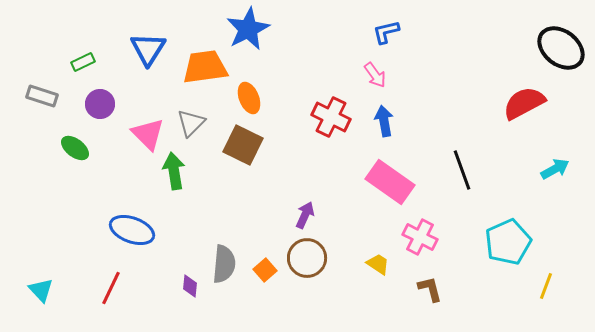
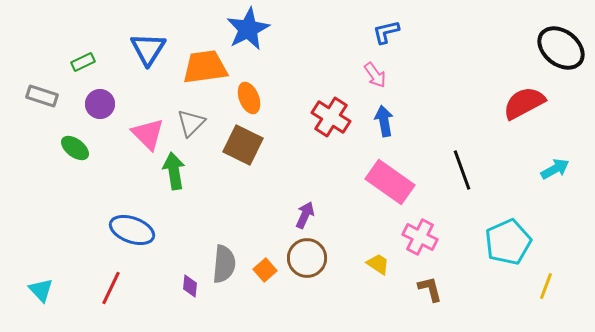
red cross: rotated 6 degrees clockwise
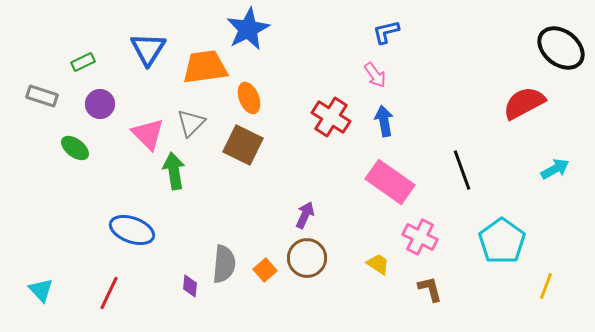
cyan pentagon: moved 6 px left, 1 px up; rotated 12 degrees counterclockwise
red line: moved 2 px left, 5 px down
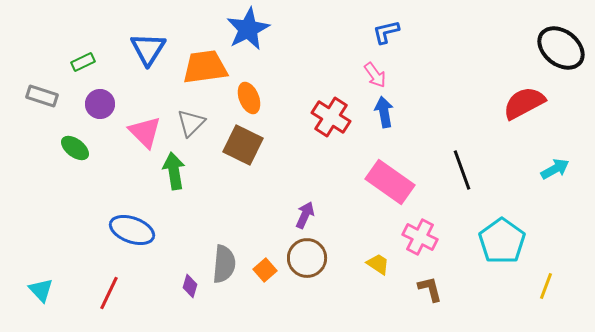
blue arrow: moved 9 px up
pink triangle: moved 3 px left, 2 px up
purple diamond: rotated 10 degrees clockwise
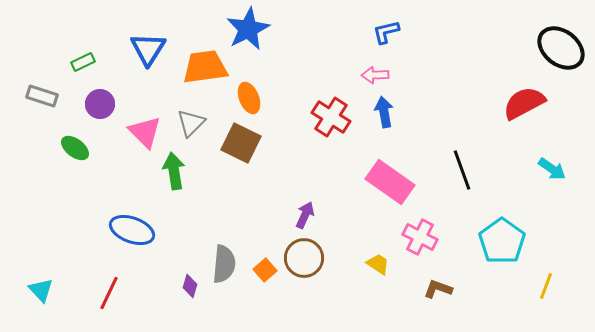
pink arrow: rotated 124 degrees clockwise
brown square: moved 2 px left, 2 px up
cyan arrow: moved 3 px left; rotated 64 degrees clockwise
brown circle: moved 3 px left
brown L-shape: moved 8 px right; rotated 56 degrees counterclockwise
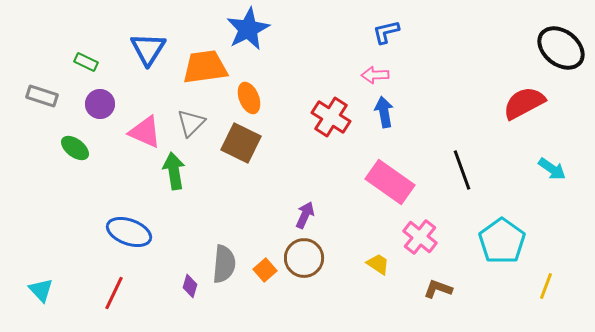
green rectangle: moved 3 px right; rotated 50 degrees clockwise
pink triangle: rotated 21 degrees counterclockwise
blue ellipse: moved 3 px left, 2 px down
pink cross: rotated 12 degrees clockwise
red line: moved 5 px right
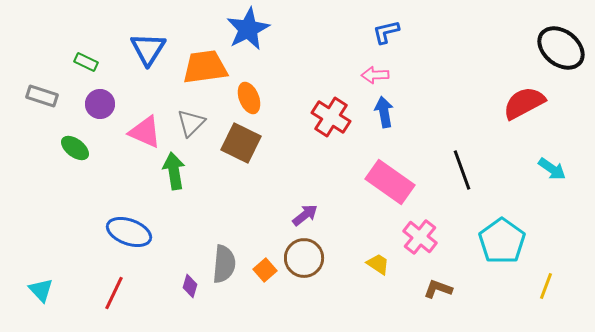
purple arrow: rotated 28 degrees clockwise
